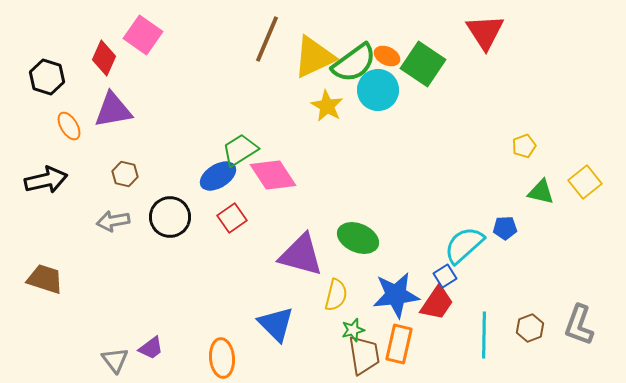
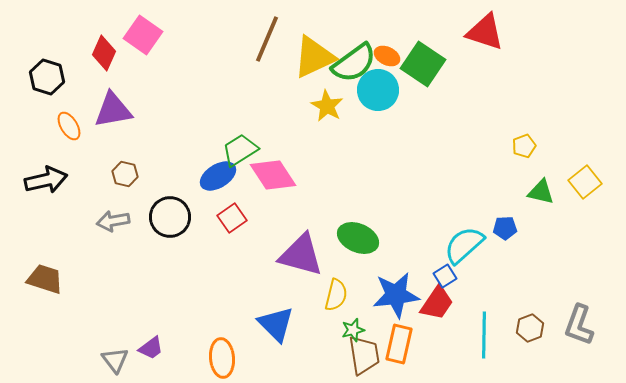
red triangle at (485, 32): rotated 39 degrees counterclockwise
red diamond at (104, 58): moved 5 px up
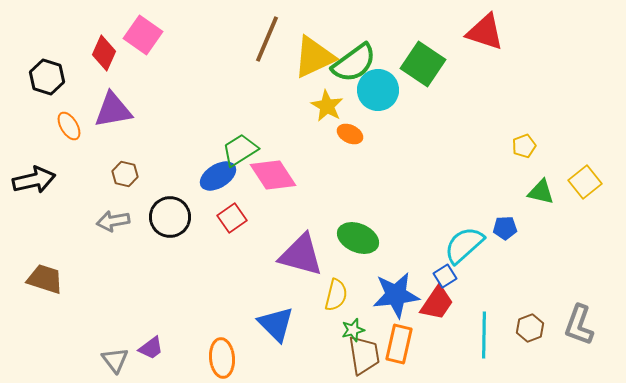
orange ellipse at (387, 56): moved 37 px left, 78 px down
black arrow at (46, 180): moved 12 px left
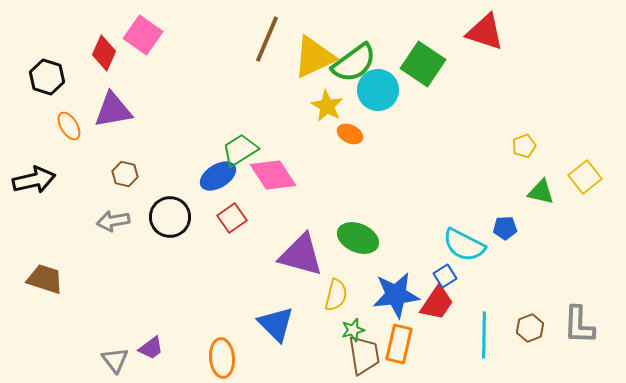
yellow square at (585, 182): moved 5 px up
cyan semicircle at (464, 245): rotated 111 degrees counterclockwise
gray L-shape at (579, 325): rotated 18 degrees counterclockwise
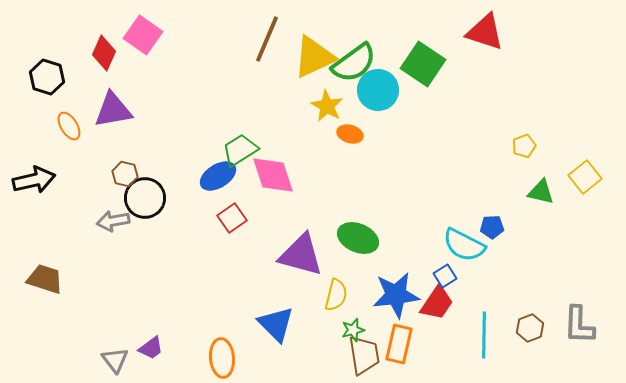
orange ellipse at (350, 134): rotated 10 degrees counterclockwise
pink diamond at (273, 175): rotated 15 degrees clockwise
black circle at (170, 217): moved 25 px left, 19 px up
blue pentagon at (505, 228): moved 13 px left, 1 px up
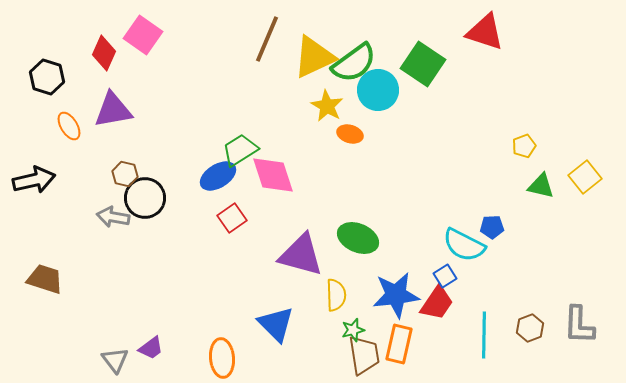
green triangle at (541, 192): moved 6 px up
gray arrow at (113, 221): moved 4 px up; rotated 20 degrees clockwise
yellow semicircle at (336, 295): rotated 16 degrees counterclockwise
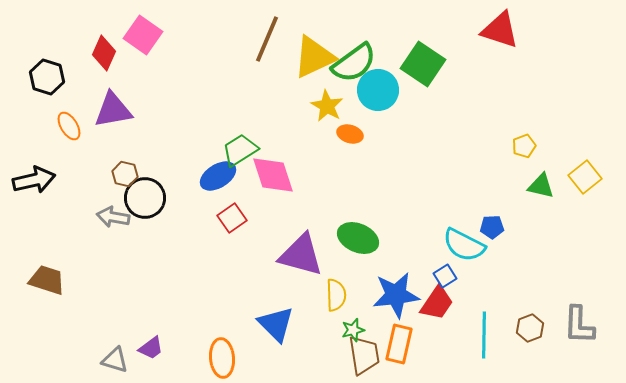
red triangle at (485, 32): moved 15 px right, 2 px up
brown trapezoid at (45, 279): moved 2 px right, 1 px down
gray triangle at (115, 360): rotated 36 degrees counterclockwise
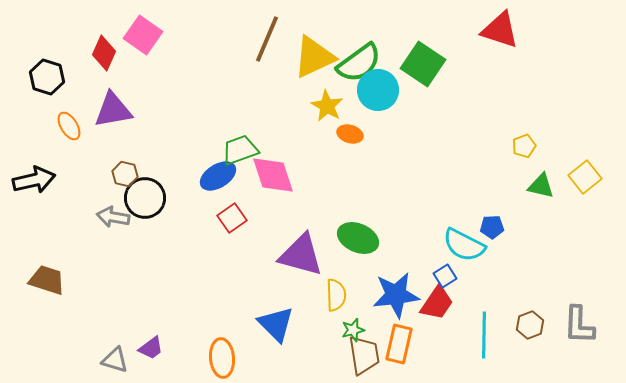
green semicircle at (354, 63): moved 5 px right
green trapezoid at (240, 150): rotated 12 degrees clockwise
brown hexagon at (530, 328): moved 3 px up
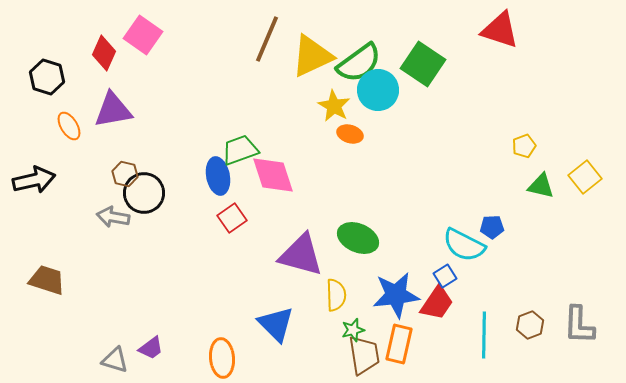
yellow triangle at (314, 57): moved 2 px left, 1 px up
yellow star at (327, 106): moved 7 px right
blue ellipse at (218, 176): rotated 69 degrees counterclockwise
black circle at (145, 198): moved 1 px left, 5 px up
